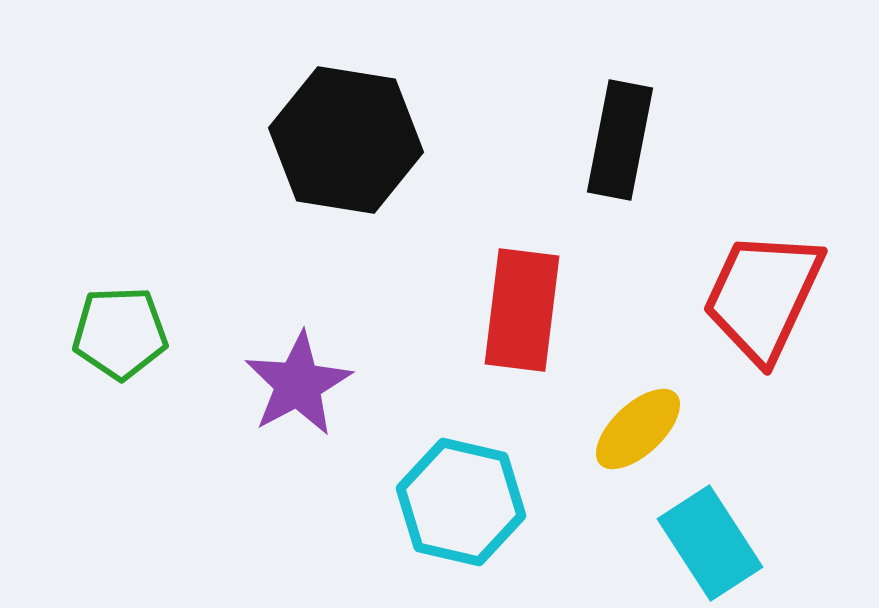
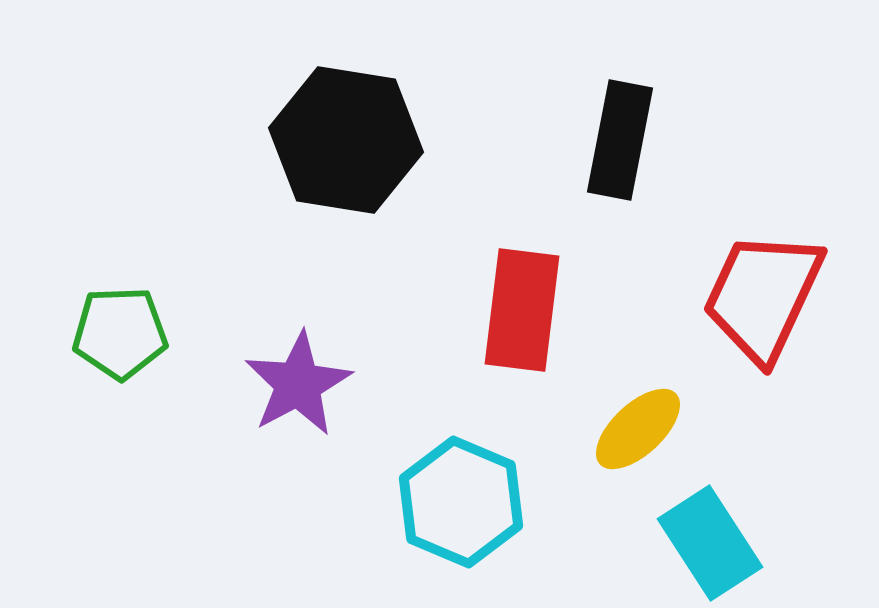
cyan hexagon: rotated 10 degrees clockwise
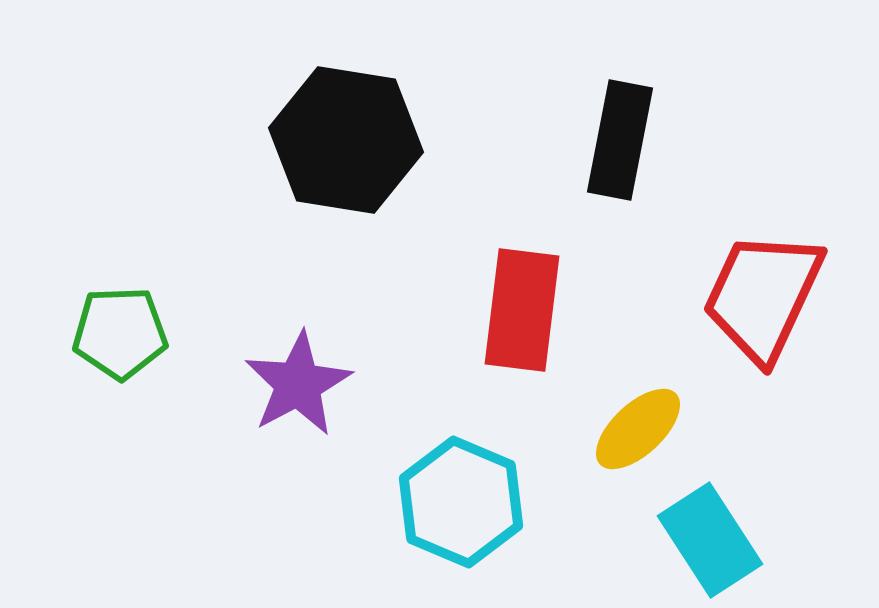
cyan rectangle: moved 3 px up
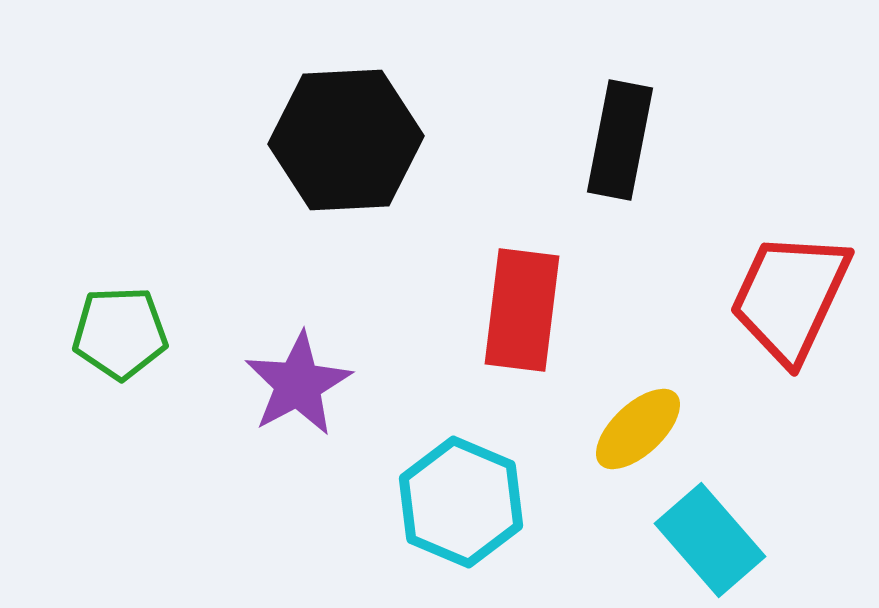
black hexagon: rotated 12 degrees counterclockwise
red trapezoid: moved 27 px right, 1 px down
cyan rectangle: rotated 8 degrees counterclockwise
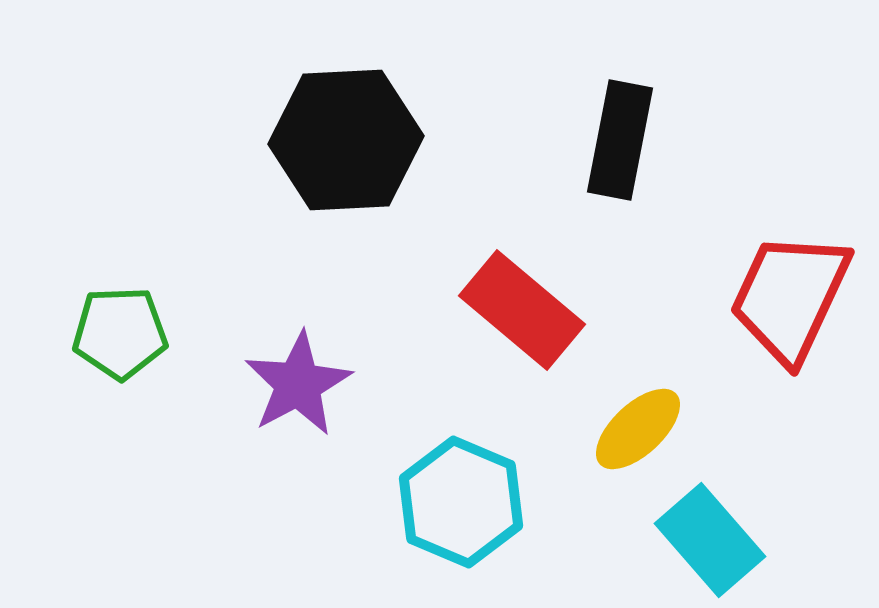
red rectangle: rotated 57 degrees counterclockwise
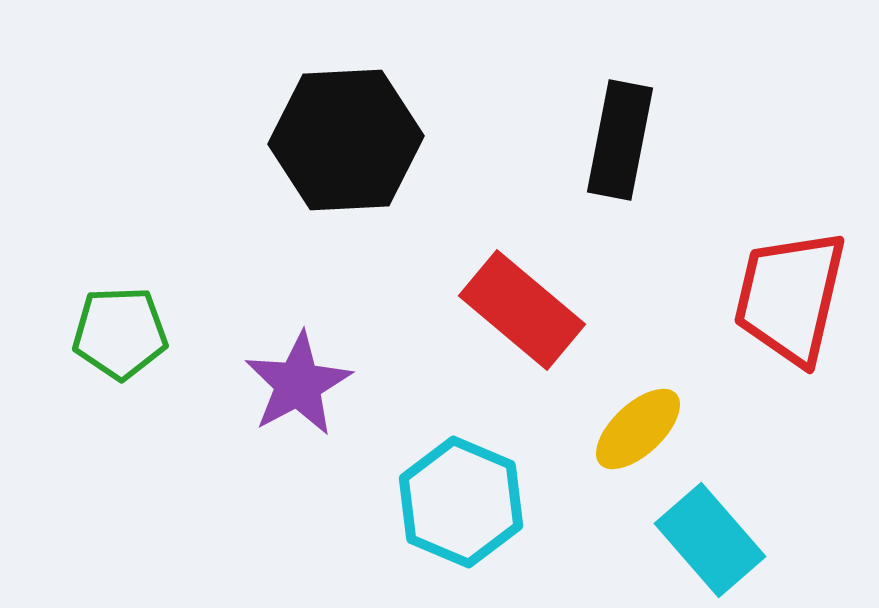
red trapezoid: rotated 12 degrees counterclockwise
